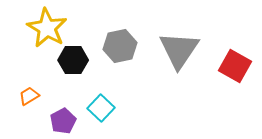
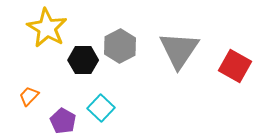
gray hexagon: rotated 16 degrees counterclockwise
black hexagon: moved 10 px right
orange trapezoid: rotated 15 degrees counterclockwise
purple pentagon: rotated 15 degrees counterclockwise
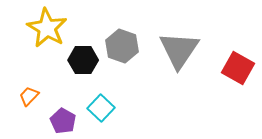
gray hexagon: moved 2 px right; rotated 12 degrees counterclockwise
red square: moved 3 px right, 2 px down
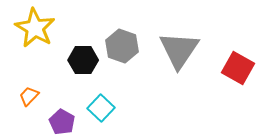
yellow star: moved 12 px left
purple pentagon: moved 1 px left, 1 px down
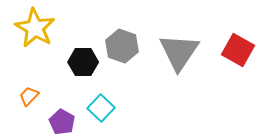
gray triangle: moved 2 px down
black hexagon: moved 2 px down
red square: moved 18 px up
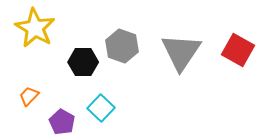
gray triangle: moved 2 px right
